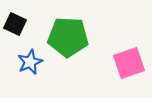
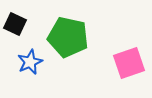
green pentagon: rotated 9 degrees clockwise
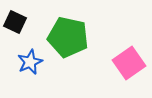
black square: moved 2 px up
pink square: rotated 16 degrees counterclockwise
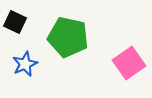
blue star: moved 5 px left, 2 px down
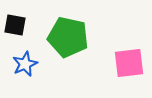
black square: moved 3 px down; rotated 15 degrees counterclockwise
pink square: rotated 28 degrees clockwise
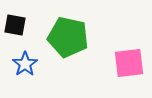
blue star: rotated 10 degrees counterclockwise
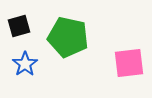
black square: moved 4 px right, 1 px down; rotated 25 degrees counterclockwise
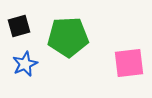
green pentagon: rotated 15 degrees counterclockwise
blue star: rotated 10 degrees clockwise
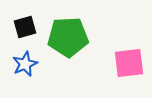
black square: moved 6 px right, 1 px down
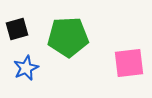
black square: moved 8 px left, 2 px down
blue star: moved 1 px right, 4 px down
